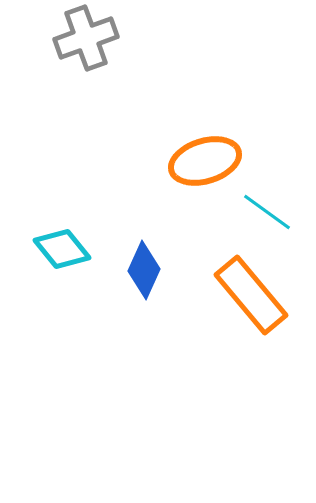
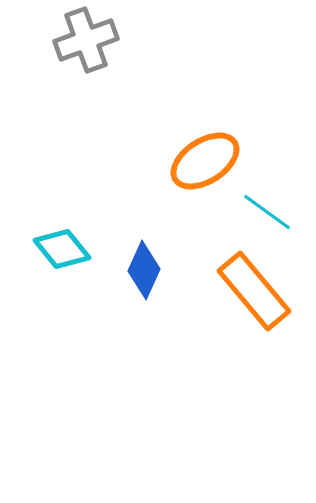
gray cross: moved 2 px down
orange ellipse: rotated 16 degrees counterclockwise
orange rectangle: moved 3 px right, 4 px up
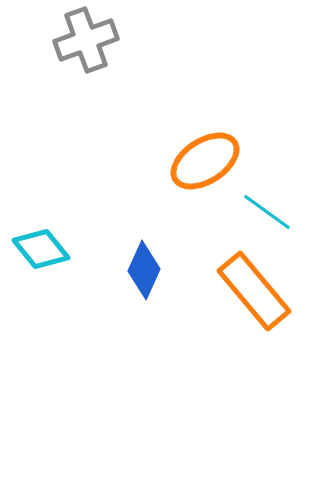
cyan diamond: moved 21 px left
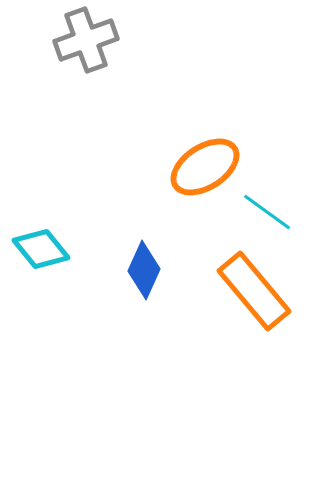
orange ellipse: moved 6 px down
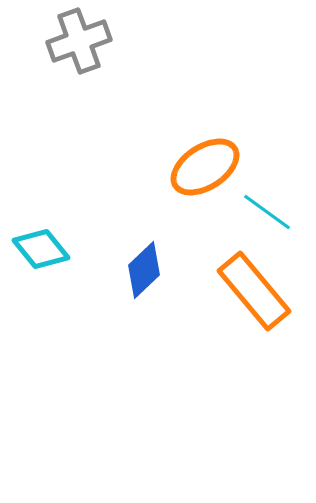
gray cross: moved 7 px left, 1 px down
blue diamond: rotated 22 degrees clockwise
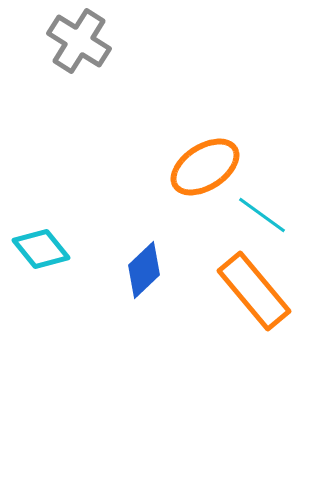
gray cross: rotated 38 degrees counterclockwise
cyan line: moved 5 px left, 3 px down
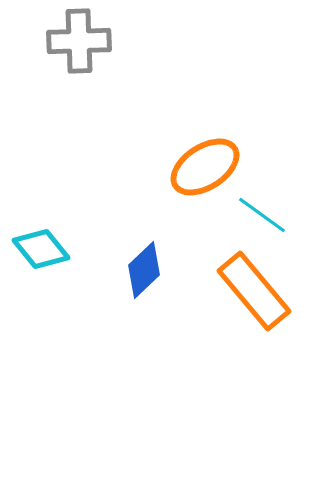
gray cross: rotated 34 degrees counterclockwise
